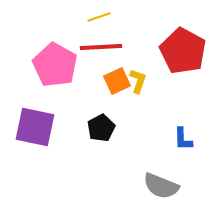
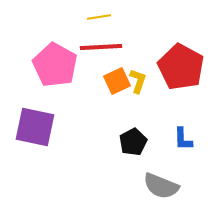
yellow line: rotated 10 degrees clockwise
red pentagon: moved 2 px left, 16 px down
black pentagon: moved 32 px right, 14 px down
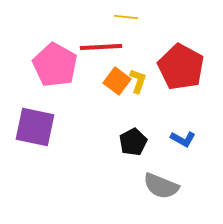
yellow line: moved 27 px right; rotated 15 degrees clockwise
orange square: rotated 28 degrees counterclockwise
blue L-shape: rotated 60 degrees counterclockwise
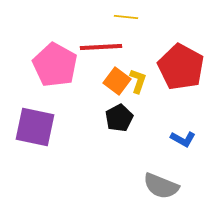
black pentagon: moved 14 px left, 24 px up
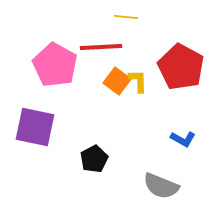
yellow L-shape: rotated 20 degrees counterclockwise
black pentagon: moved 25 px left, 41 px down
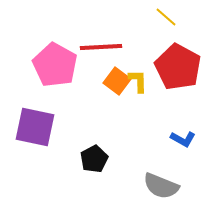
yellow line: moved 40 px right; rotated 35 degrees clockwise
red pentagon: moved 3 px left
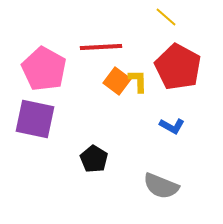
pink pentagon: moved 11 px left, 4 px down
purple square: moved 8 px up
blue L-shape: moved 11 px left, 13 px up
black pentagon: rotated 12 degrees counterclockwise
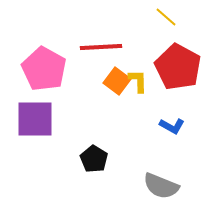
purple square: rotated 12 degrees counterclockwise
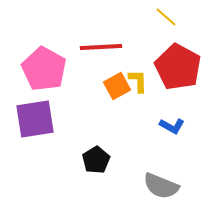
orange square: moved 5 px down; rotated 24 degrees clockwise
purple square: rotated 9 degrees counterclockwise
black pentagon: moved 2 px right, 1 px down; rotated 8 degrees clockwise
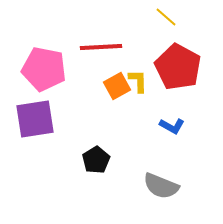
pink pentagon: rotated 18 degrees counterclockwise
